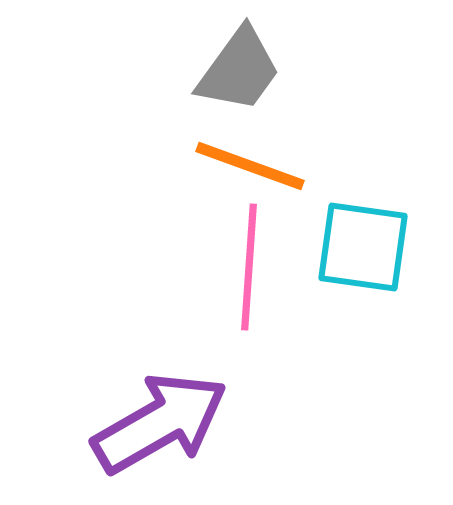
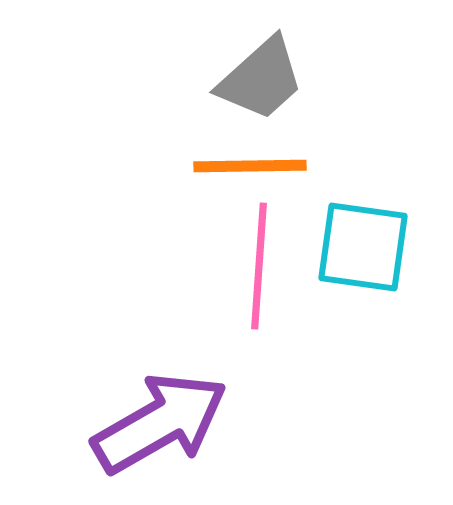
gray trapezoid: moved 22 px right, 9 px down; rotated 12 degrees clockwise
orange line: rotated 21 degrees counterclockwise
pink line: moved 10 px right, 1 px up
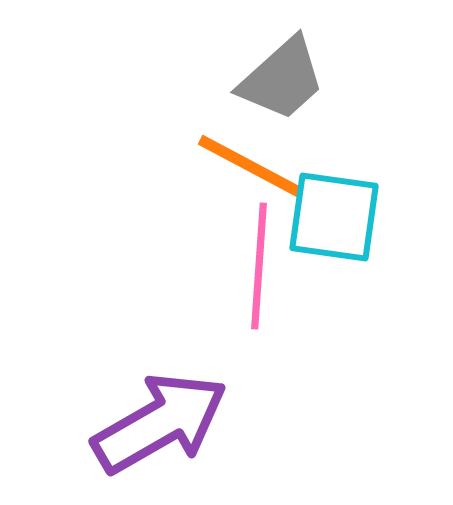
gray trapezoid: moved 21 px right
orange line: rotated 29 degrees clockwise
cyan square: moved 29 px left, 30 px up
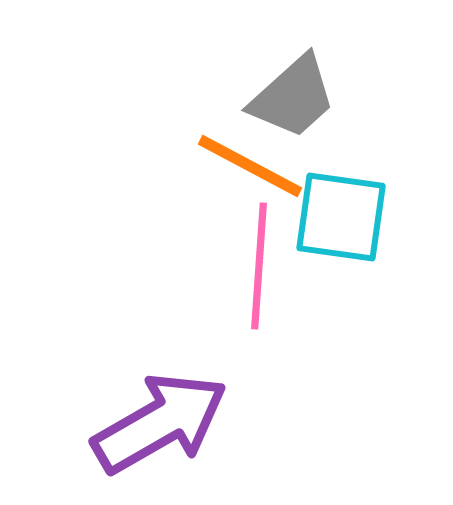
gray trapezoid: moved 11 px right, 18 px down
cyan square: moved 7 px right
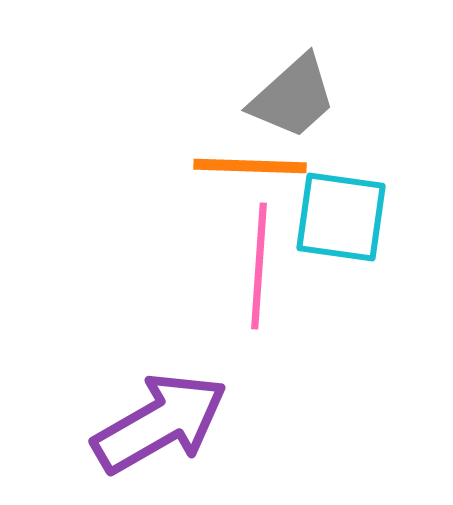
orange line: rotated 26 degrees counterclockwise
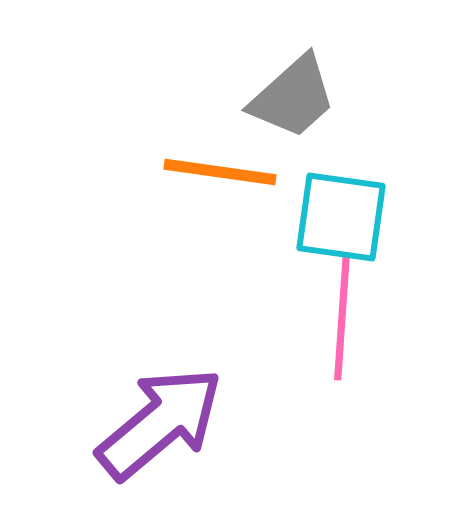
orange line: moved 30 px left, 6 px down; rotated 6 degrees clockwise
pink line: moved 83 px right, 51 px down
purple arrow: rotated 10 degrees counterclockwise
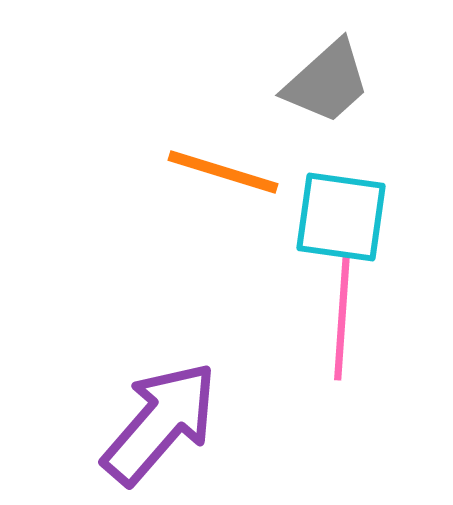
gray trapezoid: moved 34 px right, 15 px up
orange line: moved 3 px right; rotated 9 degrees clockwise
purple arrow: rotated 9 degrees counterclockwise
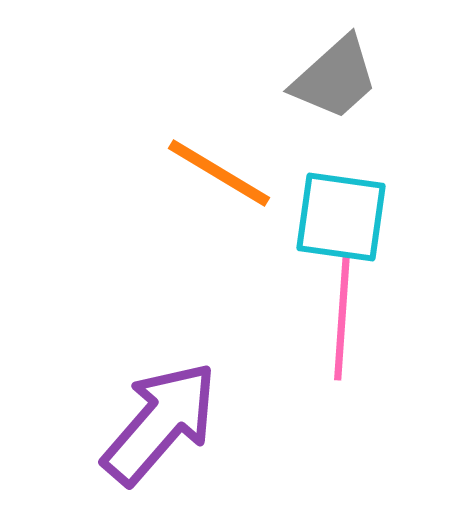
gray trapezoid: moved 8 px right, 4 px up
orange line: moved 4 px left, 1 px down; rotated 14 degrees clockwise
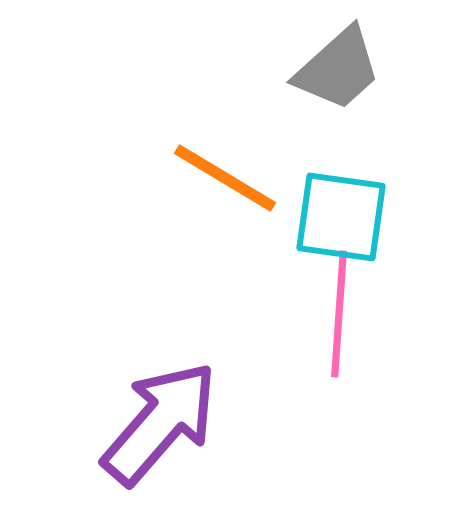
gray trapezoid: moved 3 px right, 9 px up
orange line: moved 6 px right, 5 px down
pink line: moved 3 px left, 3 px up
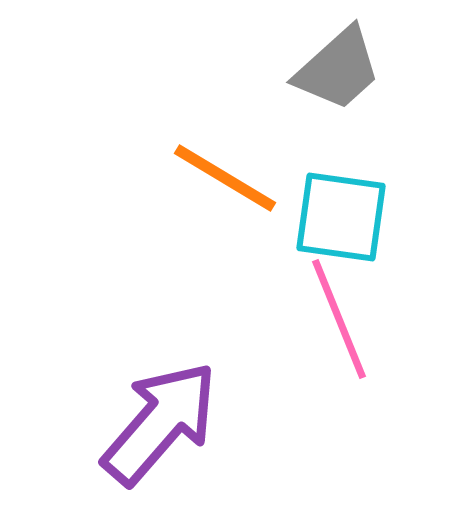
pink line: moved 5 px down; rotated 26 degrees counterclockwise
